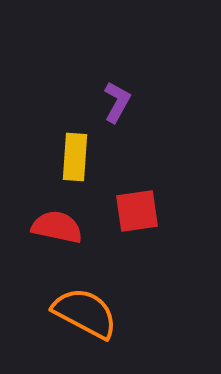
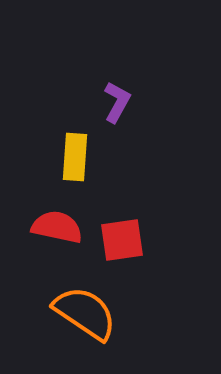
red square: moved 15 px left, 29 px down
orange semicircle: rotated 6 degrees clockwise
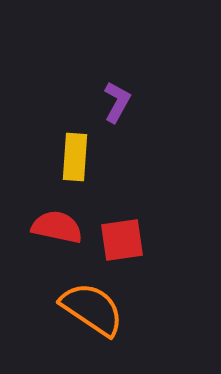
orange semicircle: moved 7 px right, 4 px up
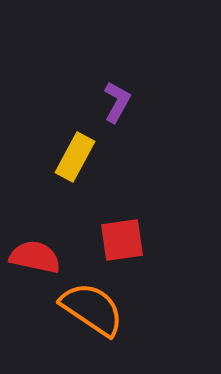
yellow rectangle: rotated 24 degrees clockwise
red semicircle: moved 22 px left, 30 px down
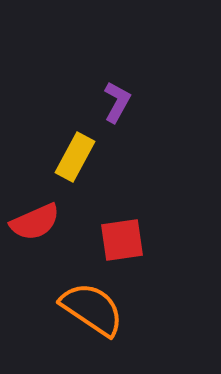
red semicircle: moved 35 px up; rotated 144 degrees clockwise
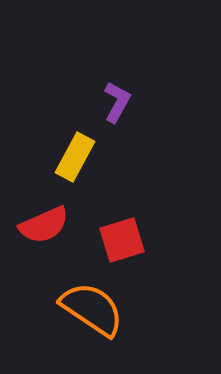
red semicircle: moved 9 px right, 3 px down
red square: rotated 9 degrees counterclockwise
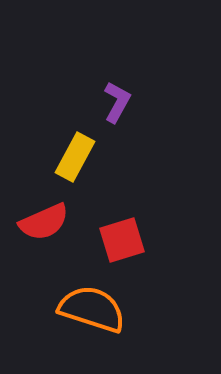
red semicircle: moved 3 px up
orange semicircle: rotated 16 degrees counterclockwise
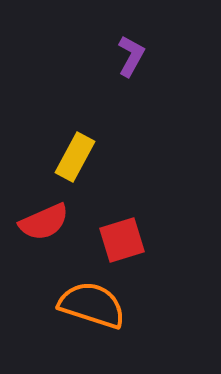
purple L-shape: moved 14 px right, 46 px up
orange semicircle: moved 4 px up
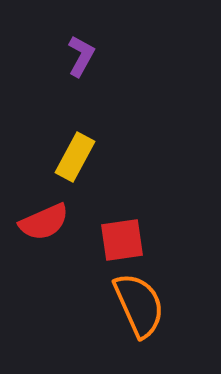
purple L-shape: moved 50 px left
red square: rotated 9 degrees clockwise
orange semicircle: moved 47 px right; rotated 48 degrees clockwise
